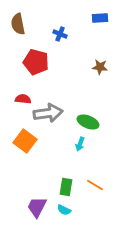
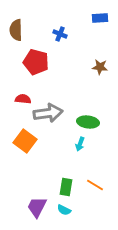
brown semicircle: moved 2 px left, 6 px down; rotated 10 degrees clockwise
green ellipse: rotated 15 degrees counterclockwise
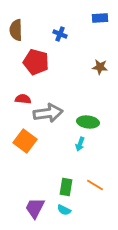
purple trapezoid: moved 2 px left, 1 px down
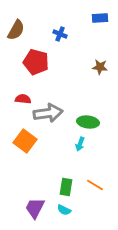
brown semicircle: rotated 150 degrees counterclockwise
